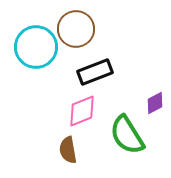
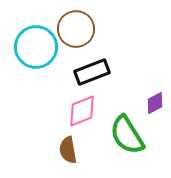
black rectangle: moved 3 px left
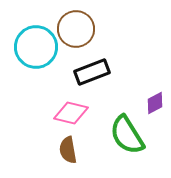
pink diamond: moved 11 px left, 2 px down; rotated 36 degrees clockwise
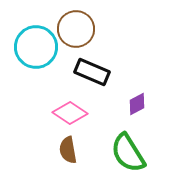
black rectangle: rotated 44 degrees clockwise
purple diamond: moved 18 px left, 1 px down
pink diamond: moved 1 px left; rotated 20 degrees clockwise
green semicircle: moved 1 px right, 18 px down
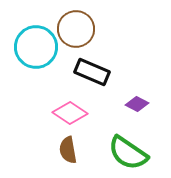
purple diamond: rotated 55 degrees clockwise
green semicircle: rotated 24 degrees counterclockwise
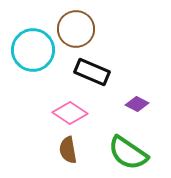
cyan circle: moved 3 px left, 3 px down
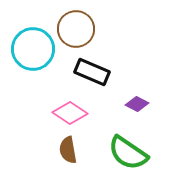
cyan circle: moved 1 px up
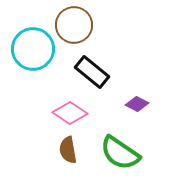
brown circle: moved 2 px left, 4 px up
black rectangle: rotated 16 degrees clockwise
green semicircle: moved 8 px left
